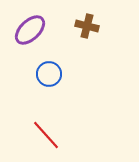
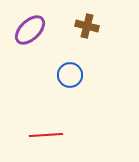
blue circle: moved 21 px right, 1 px down
red line: rotated 52 degrees counterclockwise
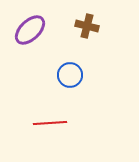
red line: moved 4 px right, 12 px up
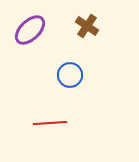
brown cross: rotated 20 degrees clockwise
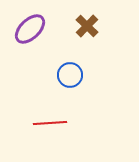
brown cross: rotated 10 degrees clockwise
purple ellipse: moved 1 px up
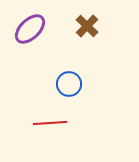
blue circle: moved 1 px left, 9 px down
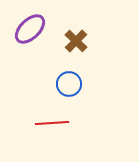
brown cross: moved 11 px left, 15 px down
red line: moved 2 px right
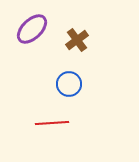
purple ellipse: moved 2 px right
brown cross: moved 1 px right, 1 px up; rotated 10 degrees clockwise
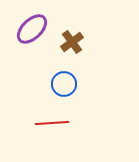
brown cross: moved 5 px left, 2 px down
blue circle: moved 5 px left
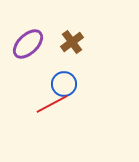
purple ellipse: moved 4 px left, 15 px down
red line: moved 19 px up; rotated 24 degrees counterclockwise
